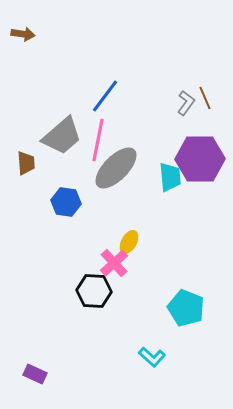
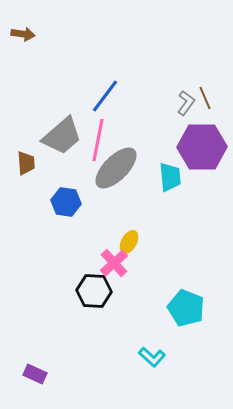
purple hexagon: moved 2 px right, 12 px up
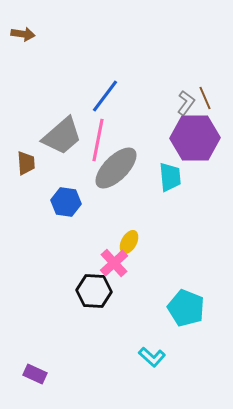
purple hexagon: moved 7 px left, 9 px up
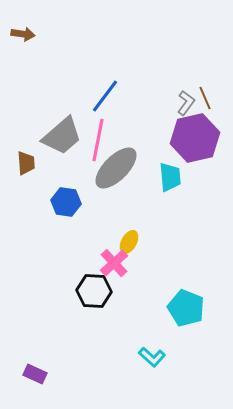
purple hexagon: rotated 12 degrees counterclockwise
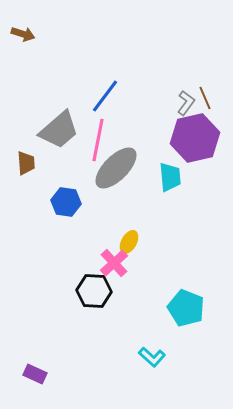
brown arrow: rotated 10 degrees clockwise
gray trapezoid: moved 3 px left, 6 px up
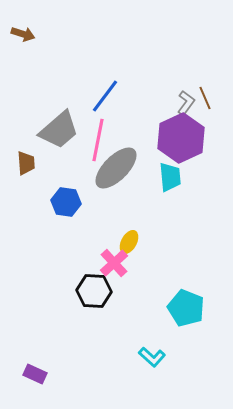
purple hexagon: moved 14 px left; rotated 12 degrees counterclockwise
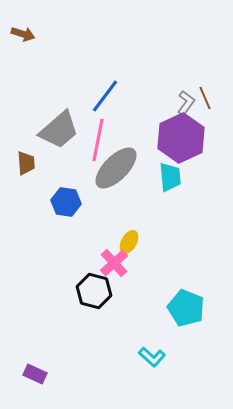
black hexagon: rotated 12 degrees clockwise
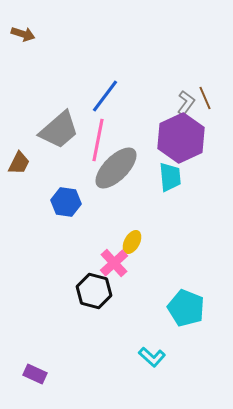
brown trapezoid: moved 7 px left; rotated 30 degrees clockwise
yellow ellipse: moved 3 px right
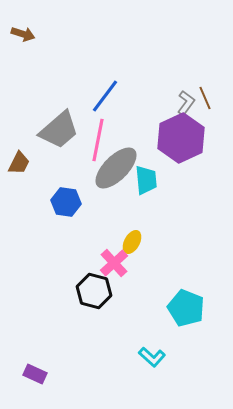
cyan trapezoid: moved 24 px left, 3 px down
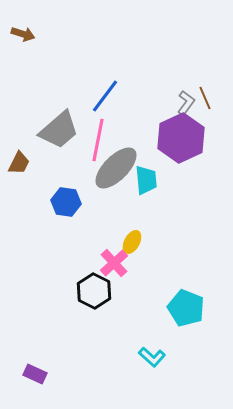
black hexagon: rotated 12 degrees clockwise
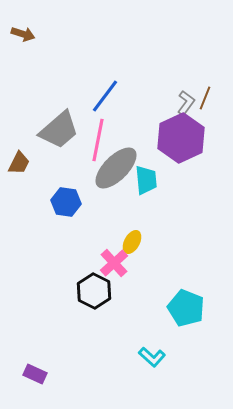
brown line: rotated 45 degrees clockwise
